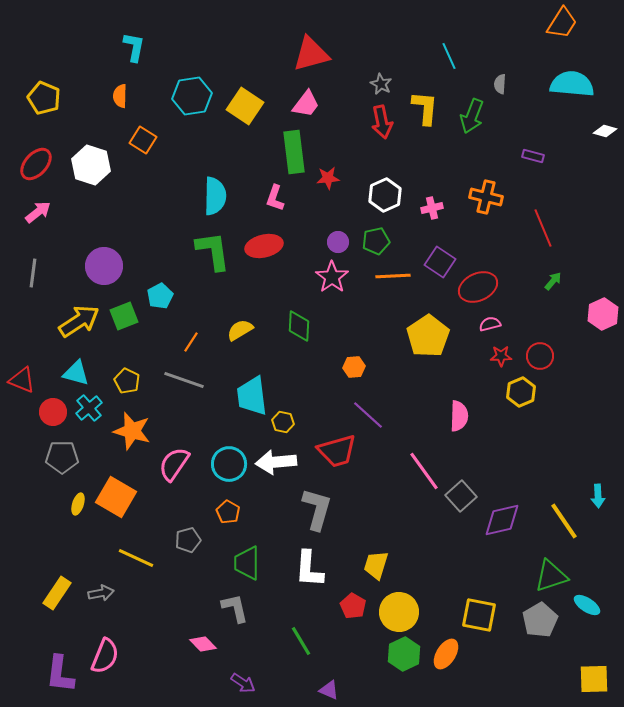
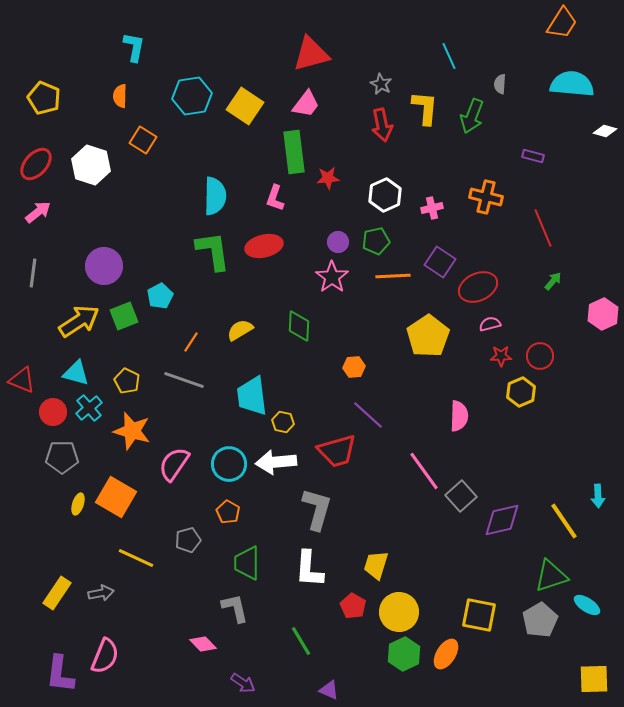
red arrow at (382, 122): moved 3 px down
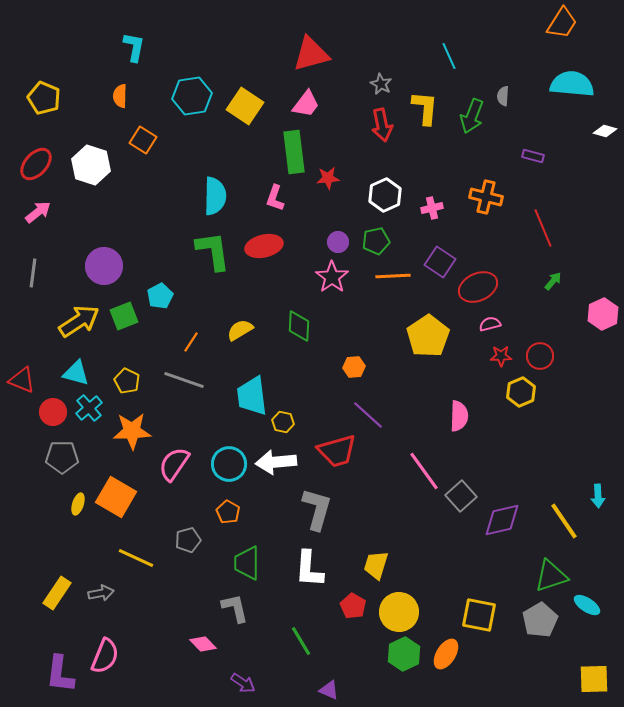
gray semicircle at (500, 84): moved 3 px right, 12 px down
orange star at (132, 431): rotated 18 degrees counterclockwise
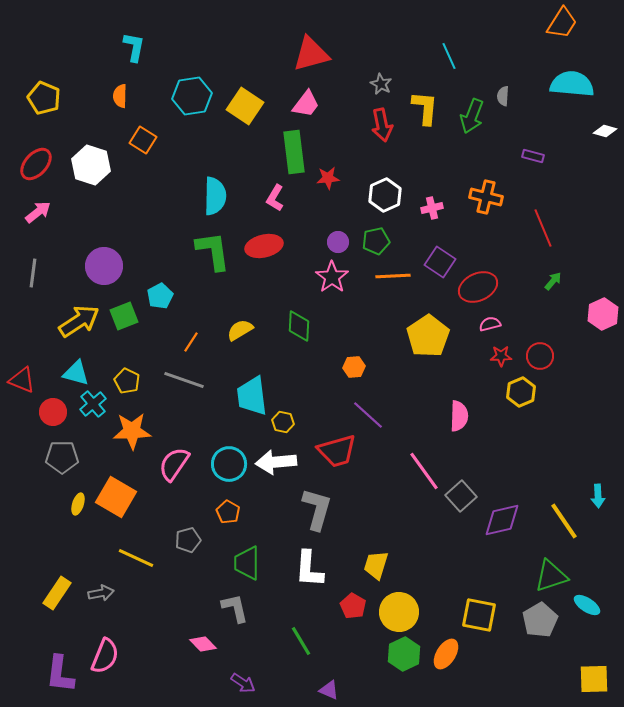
pink L-shape at (275, 198): rotated 12 degrees clockwise
cyan cross at (89, 408): moved 4 px right, 4 px up
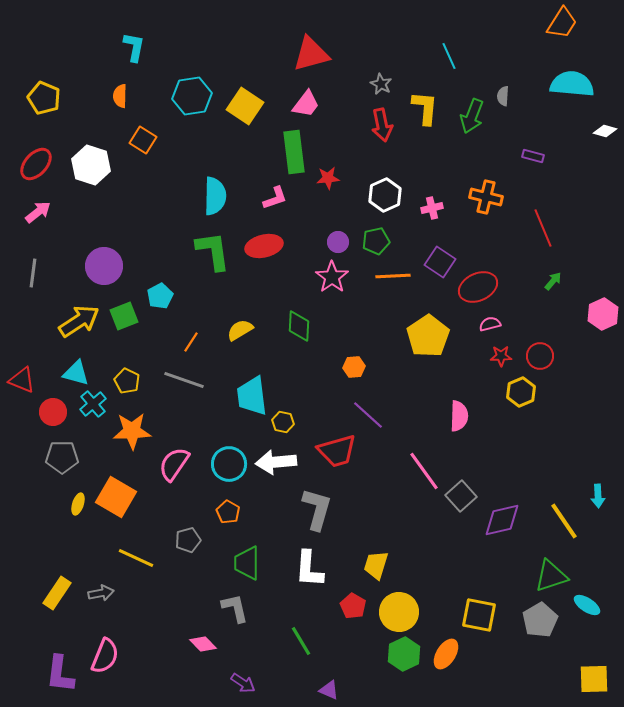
pink L-shape at (275, 198): rotated 140 degrees counterclockwise
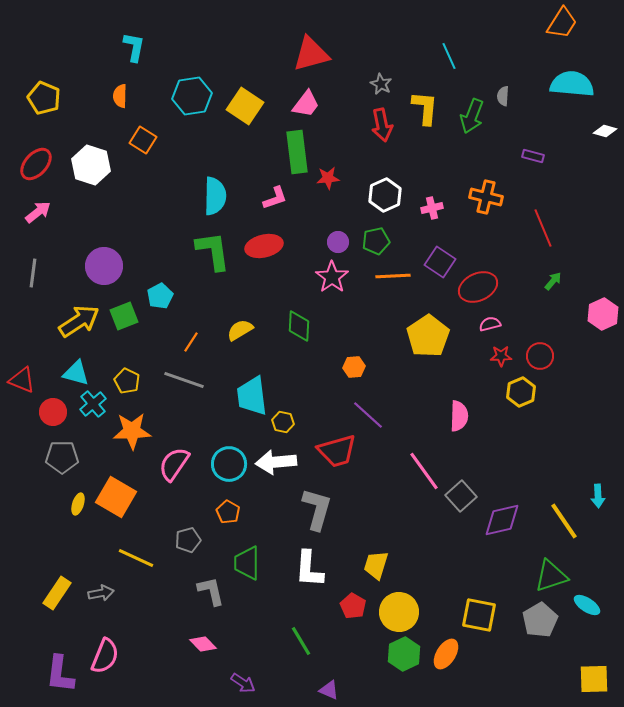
green rectangle at (294, 152): moved 3 px right
gray L-shape at (235, 608): moved 24 px left, 17 px up
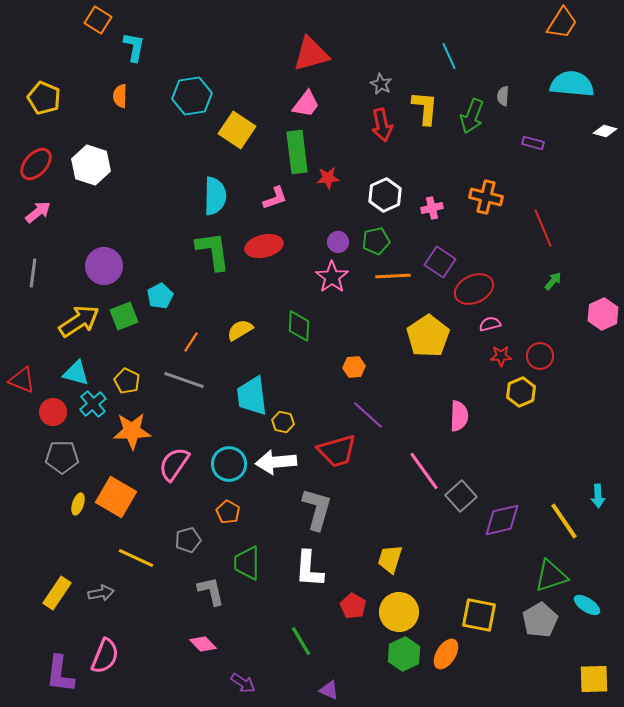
yellow square at (245, 106): moved 8 px left, 24 px down
orange square at (143, 140): moved 45 px left, 120 px up
purple rectangle at (533, 156): moved 13 px up
red ellipse at (478, 287): moved 4 px left, 2 px down
yellow trapezoid at (376, 565): moved 14 px right, 6 px up
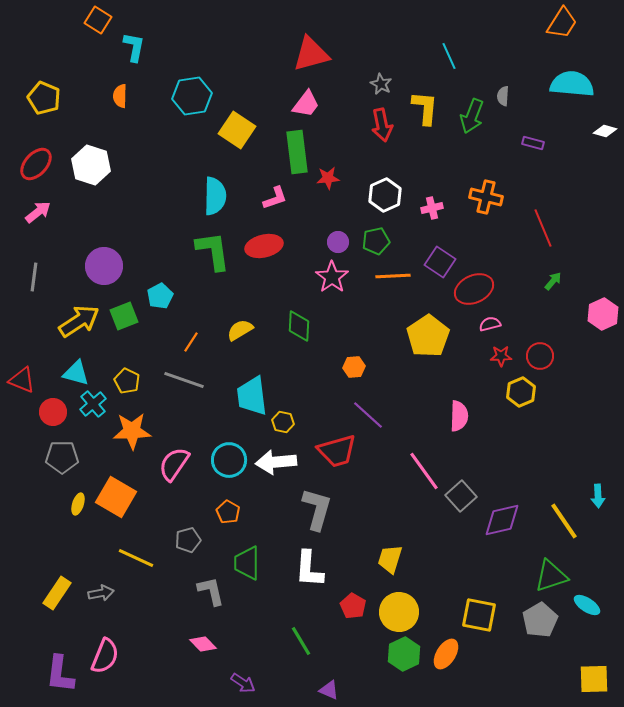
gray line at (33, 273): moved 1 px right, 4 px down
cyan circle at (229, 464): moved 4 px up
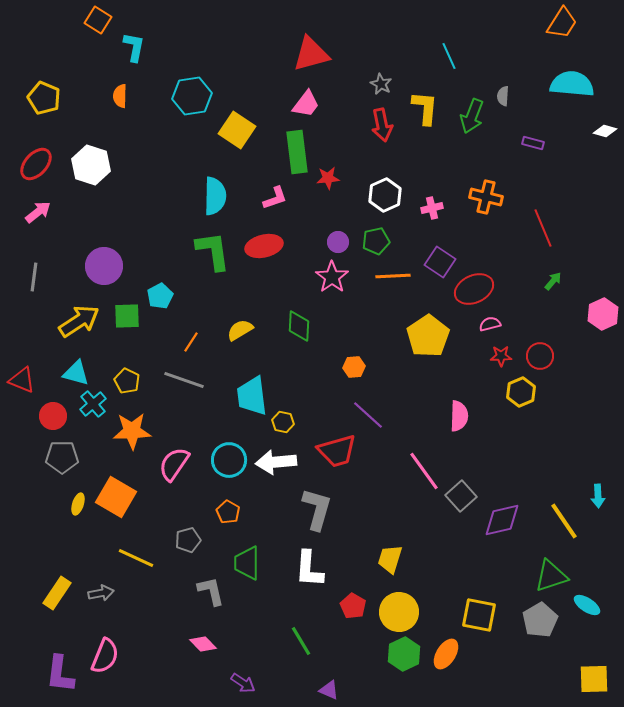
green square at (124, 316): moved 3 px right; rotated 20 degrees clockwise
red circle at (53, 412): moved 4 px down
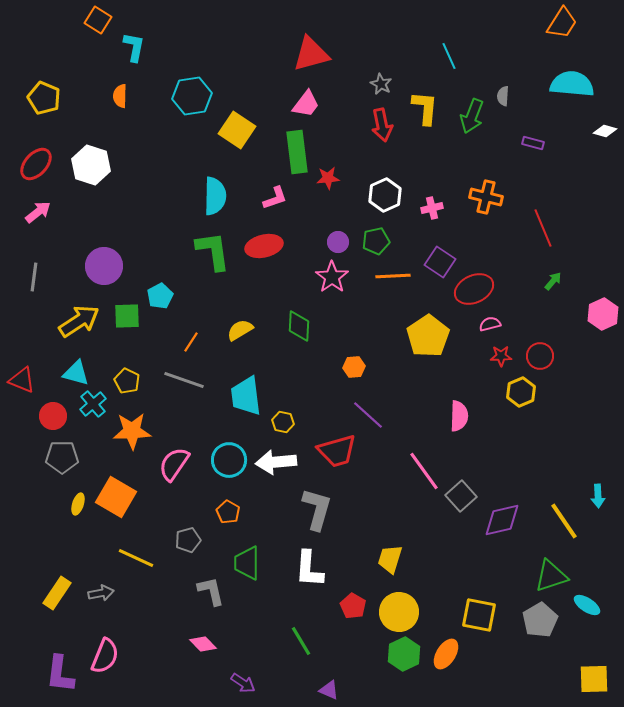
cyan trapezoid at (252, 396): moved 6 px left
